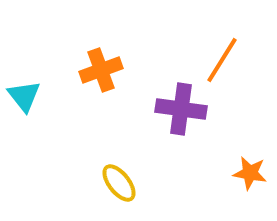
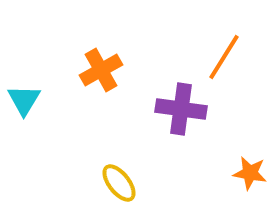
orange line: moved 2 px right, 3 px up
orange cross: rotated 9 degrees counterclockwise
cyan triangle: moved 4 px down; rotated 9 degrees clockwise
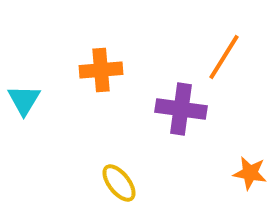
orange cross: rotated 24 degrees clockwise
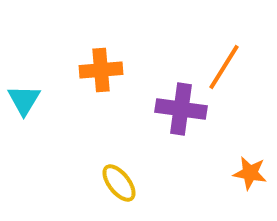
orange line: moved 10 px down
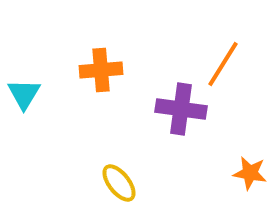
orange line: moved 1 px left, 3 px up
cyan triangle: moved 6 px up
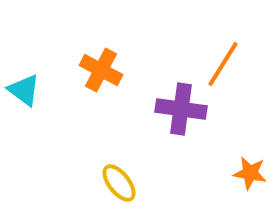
orange cross: rotated 33 degrees clockwise
cyan triangle: moved 4 px up; rotated 24 degrees counterclockwise
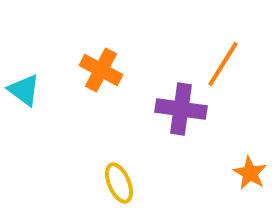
orange star: rotated 20 degrees clockwise
yellow ellipse: rotated 15 degrees clockwise
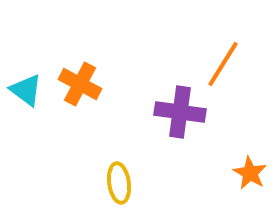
orange cross: moved 21 px left, 14 px down
cyan triangle: moved 2 px right
purple cross: moved 1 px left, 3 px down
yellow ellipse: rotated 15 degrees clockwise
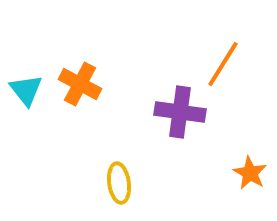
cyan triangle: rotated 15 degrees clockwise
